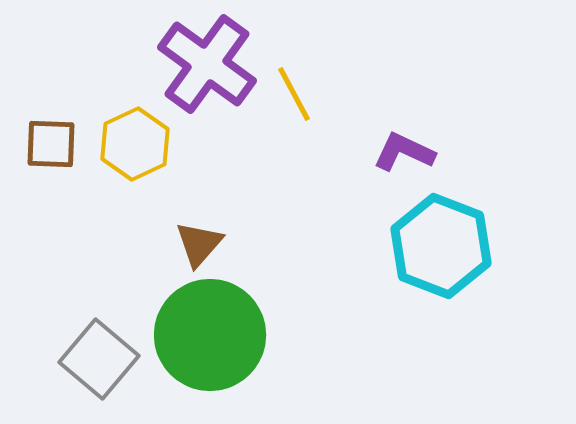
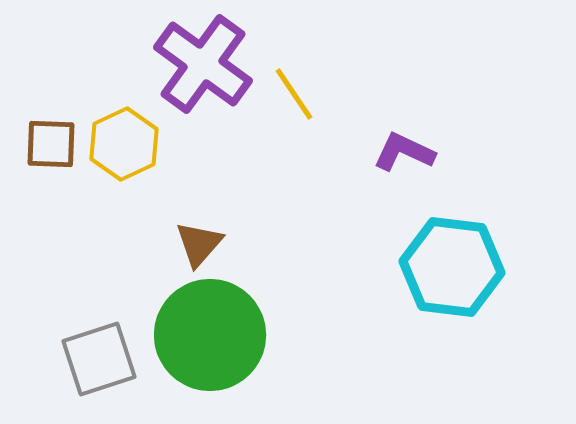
purple cross: moved 4 px left
yellow line: rotated 6 degrees counterclockwise
yellow hexagon: moved 11 px left
cyan hexagon: moved 11 px right, 21 px down; rotated 14 degrees counterclockwise
gray square: rotated 32 degrees clockwise
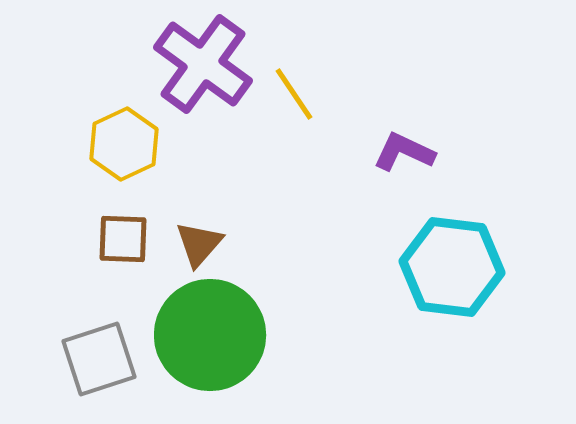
brown square: moved 72 px right, 95 px down
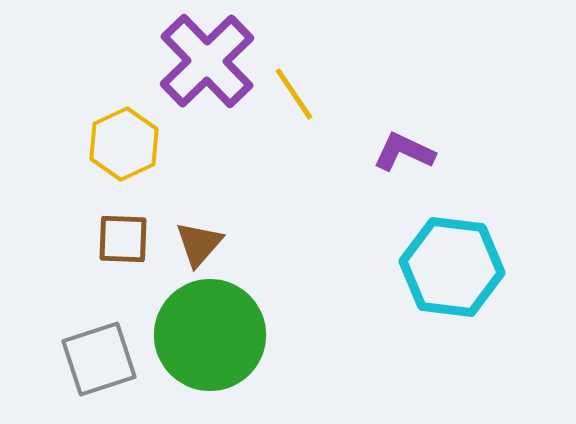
purple cross: moved 4 px right, 3 px up; rotated 10 degrees clockwise
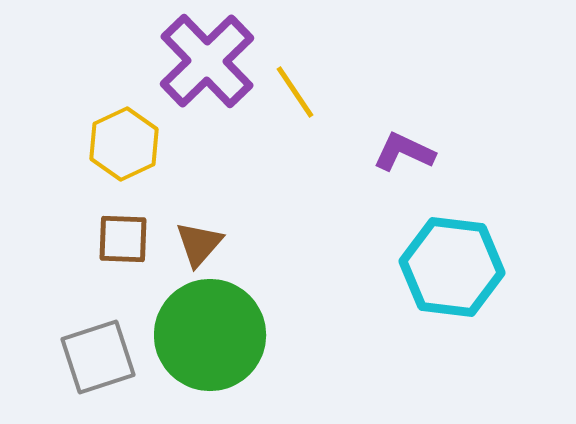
yellow line: moved 1 px right, 2 px up
gray square: moved 1 px left, 2 px up
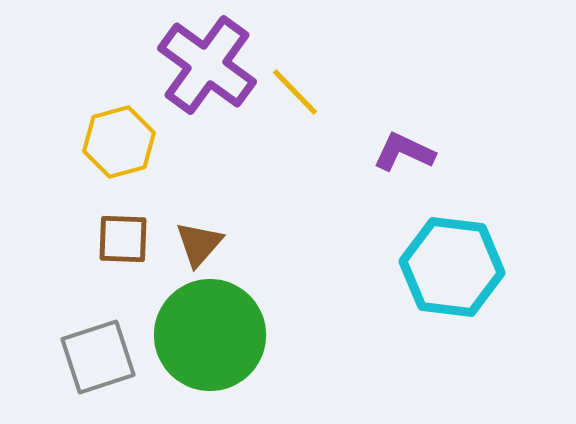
purple cross: moved 4 px down; rotated 10 degrees counterclockwise
yellow line: rotated 10 degrees counterclockwise
yellow hexagon: moved 5 px left, 2 px up; rotated 10 degrees clockwise
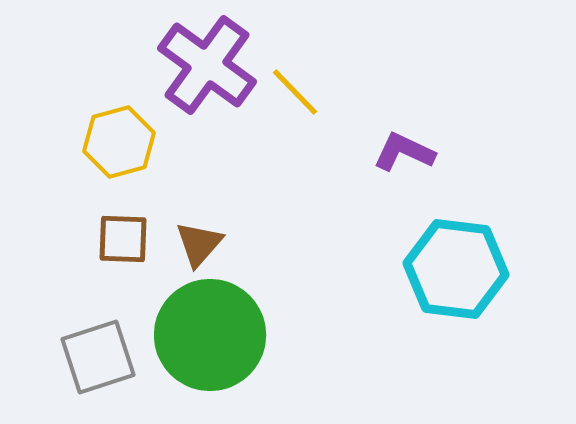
cyan hexagon: moved 4 px right, 2 px down
